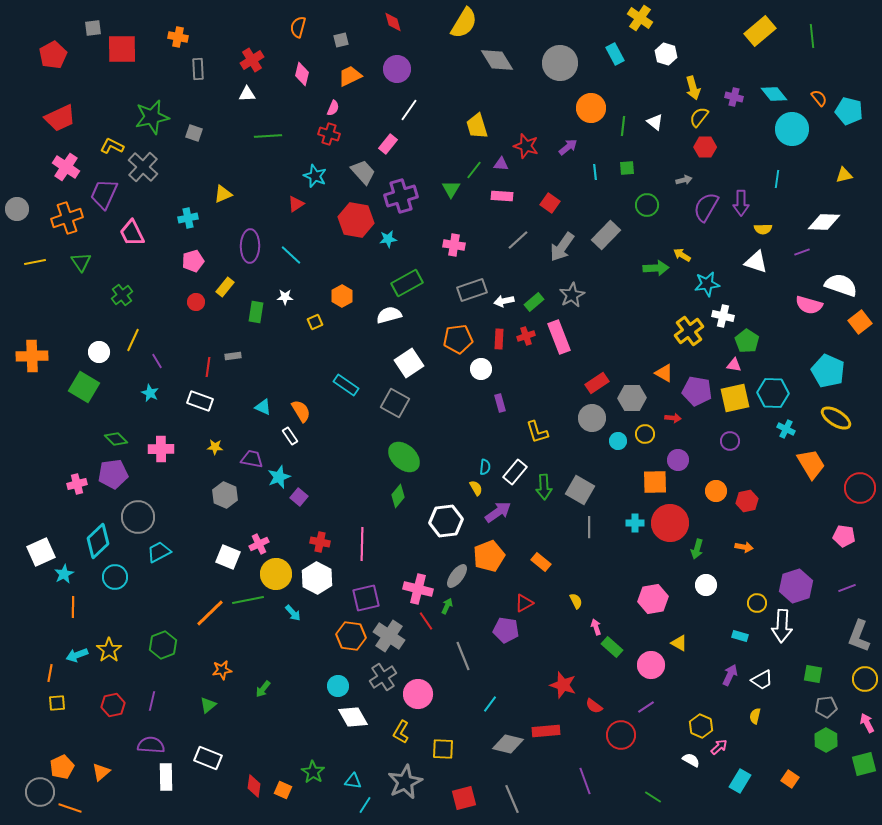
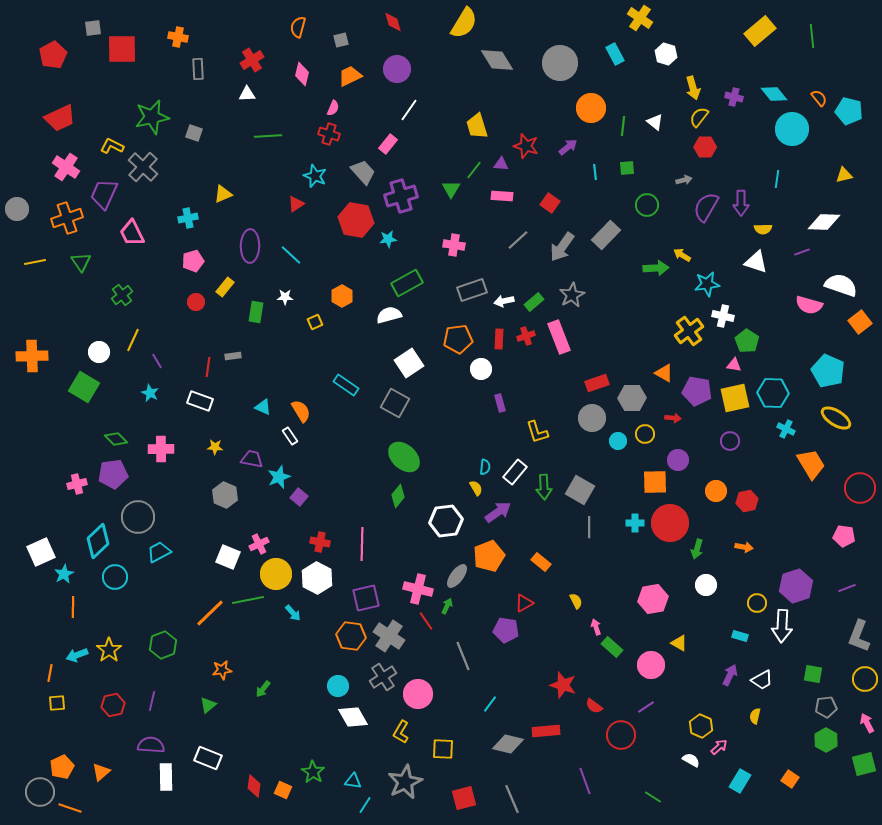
red rectangle at (597, 383): rotated 15 degrees clockwise
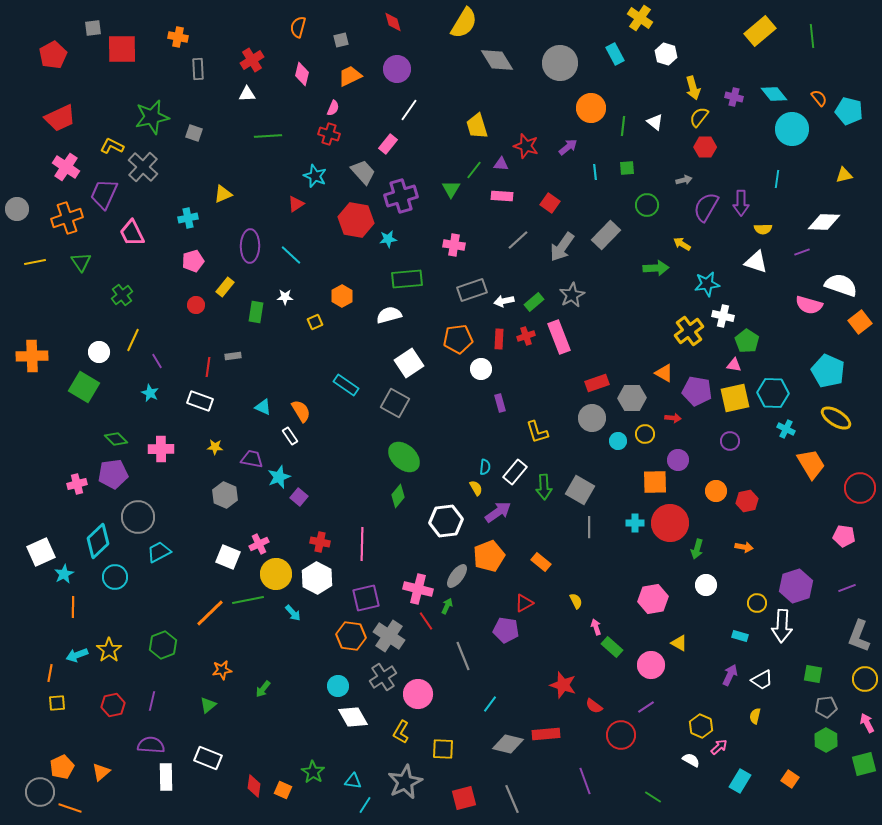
yellow arrow at (682, 255): moved 11 px up
green rectangle at (407, 283): moved 4 px up; rotated 24 degrees clockwise
red circle at (196, 302): moved 3 px down
red rectangle at (546, 731): moved 3 px down
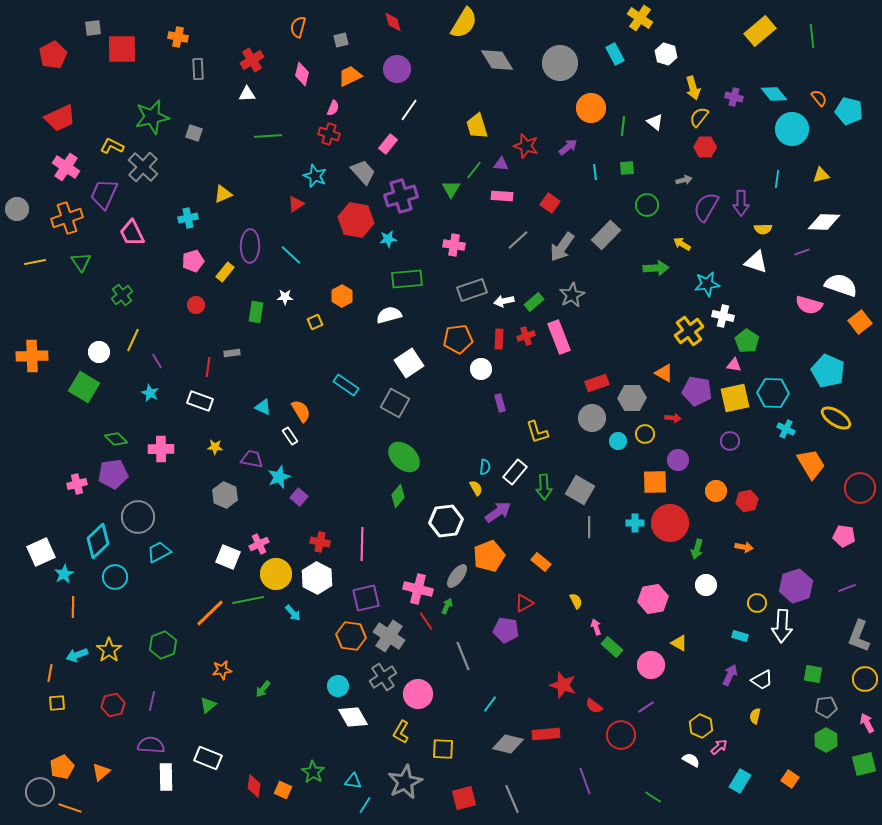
yellow triangle at (844, 175): moved 23 px left
yellow rectangle at (225, 287): moved 15 px up
gray rectangle at (233, 356): moved 1 px left, 3 px up
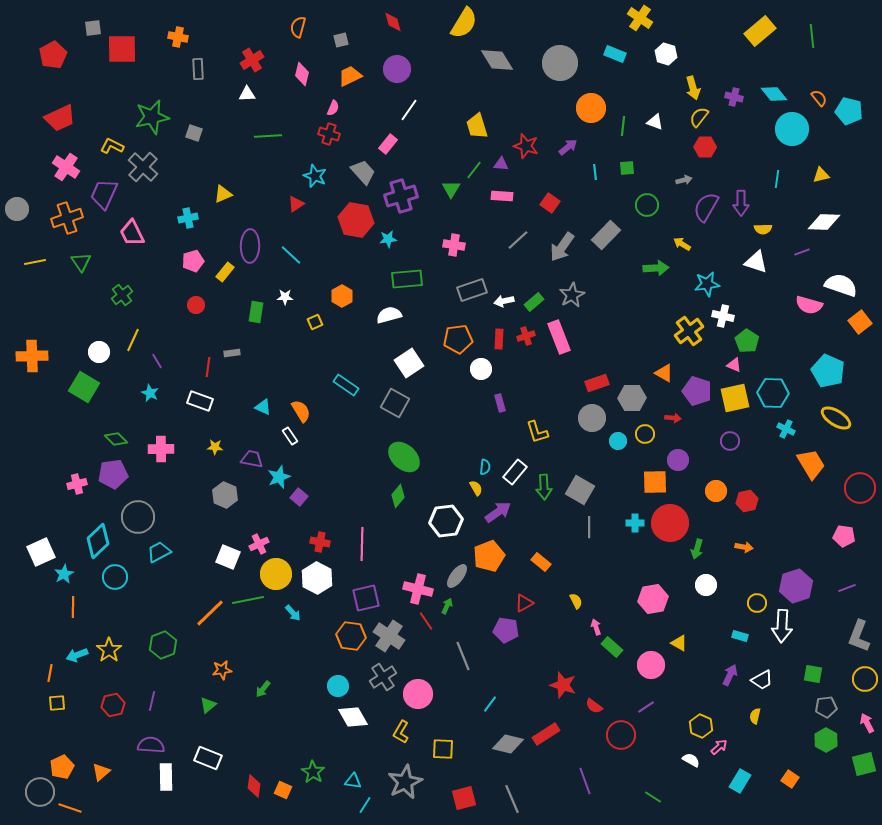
cyan rectangle at (615, 54): rotated 40 degrees counterclockwise
white triangle at (655, 122): rotated 18 degrees counterclockwise
pink triangle at (734, 365): rotated 14 degrees clockwise
purple pentagon at (697, 391): rotated 8 degrees clockwise
red rectangle at (546, 734): rotated 28 degrees counterclockwise
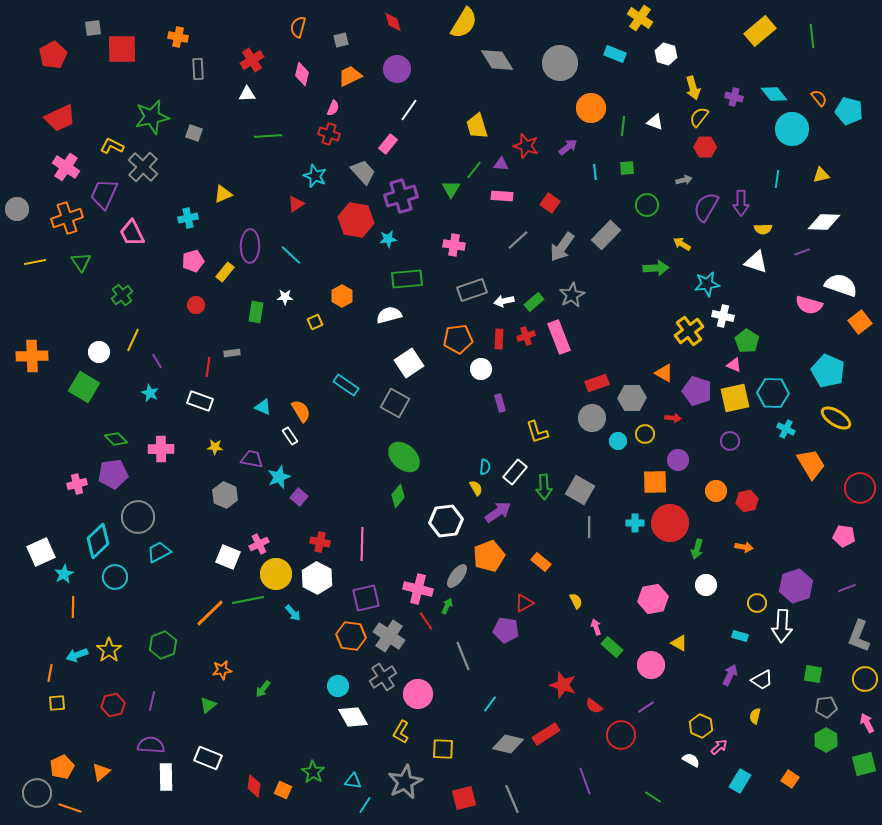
gray circle at (40, 792): moved 3 px left, 1 px down
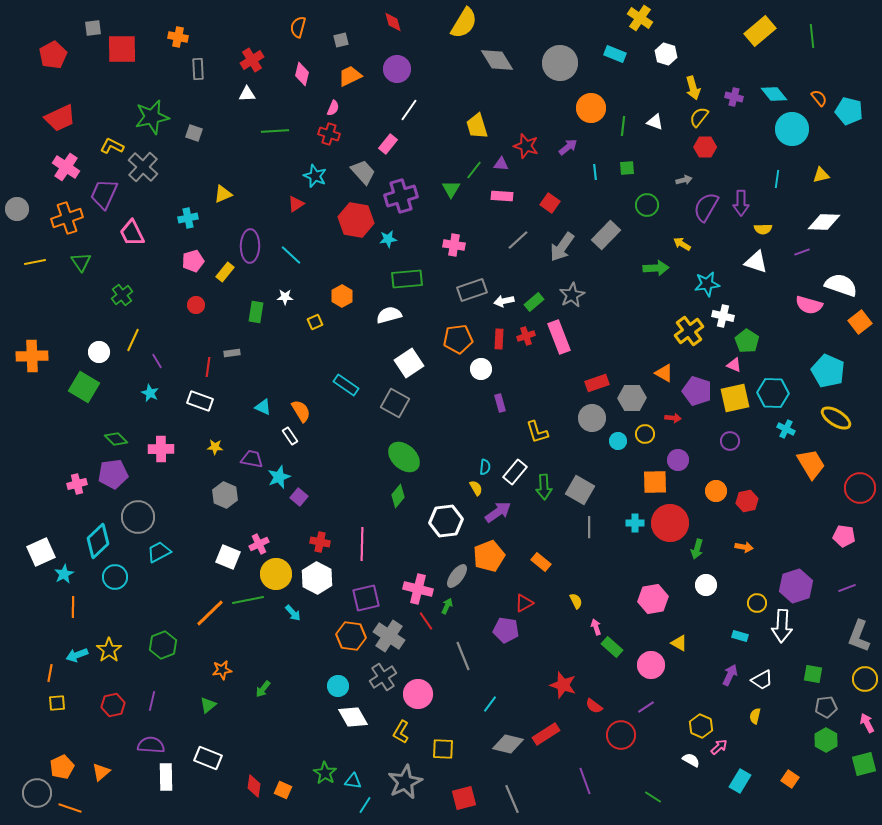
green line at (268, 136): moved 7 px right, 5 px up
green star at (313, 772): moved 12 px right, 1 px down
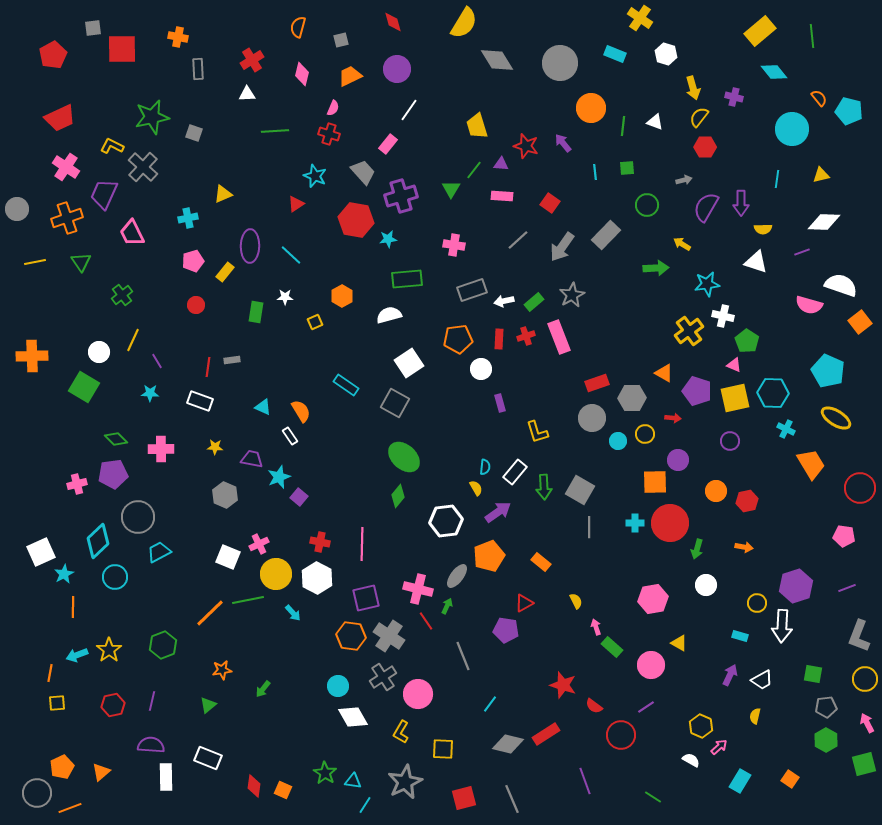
cyan diamond at (774, 94): moved 22 px up
purple arrow at (568, 147): moved 5 px left, 4 px up; rotated 90 degrees counterclockwise
gray rectangle at (232, 353): moved 7 px down
cyan star at (150, 393): rotated 24 degrees counterclockwise
orange line at (70, 808): rotated 40 degrees counterclockwise
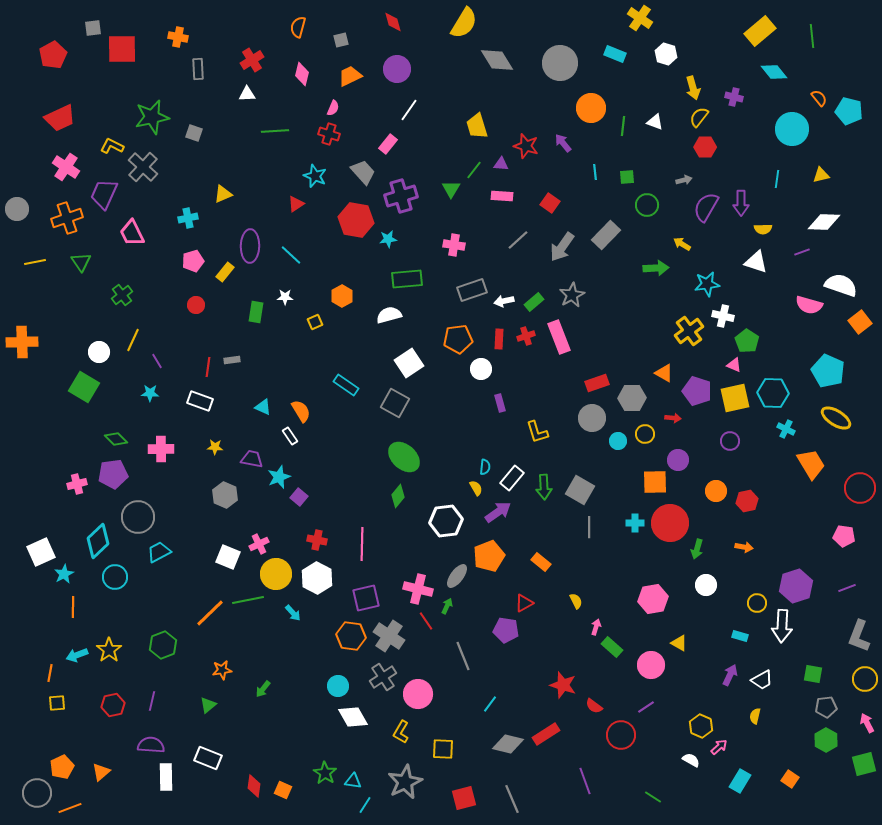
green square at (627, 168): moved 9 px down
orange cross at (32, 356): moved 10 px left, 14 px up
white rectangle at (515, 472): moved 3 px left, 6 px down
red cross at (320, 542): moved 3 px left, 2 px up
pink arrow at (596, 627): rotated 35 degrees clockwise
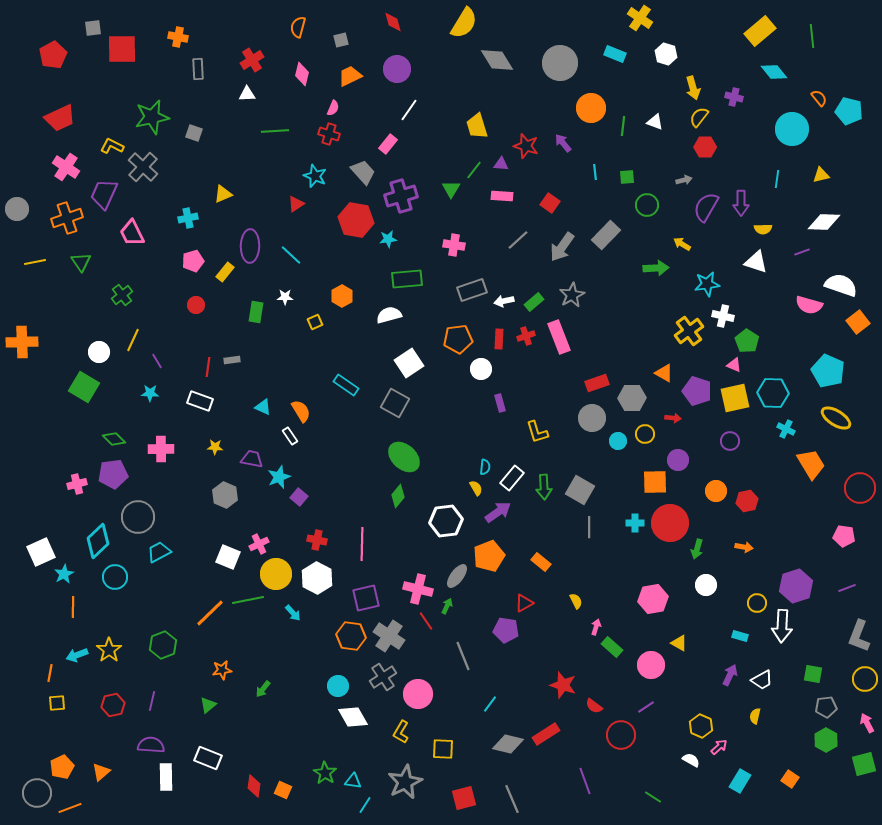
orange square at (860, 322): moved 2 px left
green diamond at (116, 439): moved 2 px left
